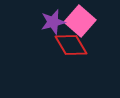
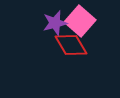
purple star: moved 2 px right, 1 px down
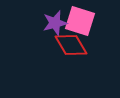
pink square: rotated 24 degrees counterclockwise
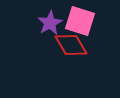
purple star: moved 5 px left; rotated 15 degrees counterclockwise
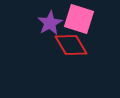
pink square: moved 1 px left, 2 px up
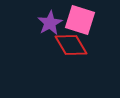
pink square: moved 1 px right, 1 px down
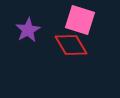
purple star: moved 22 px left, 7 px down
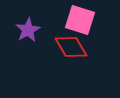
red diamond: moved 2 px down
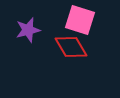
purple star: rotated 15 degrees clockwise
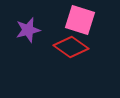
red diamond: rotated 24 degrees counterclockwise
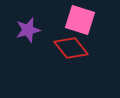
red diamond: moved 1 px down; rotated 16 degrees clockwise
